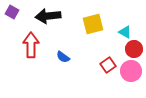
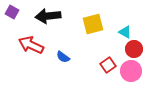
red arrow: rotated 65 degrees counterclockwise
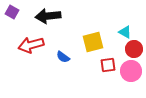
yellow square: moved 18 px down
red arrow: rotated 40 degrees counterclockwise
red square: rotated 28 degrees clockwise
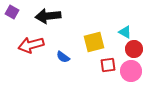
yellow square: moved 1 px right
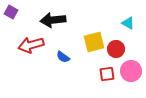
purple square: moved 1 px left
black arrow: moved 5 px right, 4 px down
cyan triangle: moved 3 px right, 9 px up
red circle: moved 18 px left
red square: moved 1 px left, 9 px down
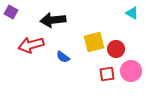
cyan triangle: moved 4 px right, 10 px up
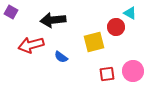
cyan triangle: moved 2 px left
red circle: moved 22 px up
blue semicircle: moved 2 px left
pink circle: moved 2 px right
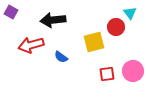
cyan triangle: rotated 24 degrees clockwise
